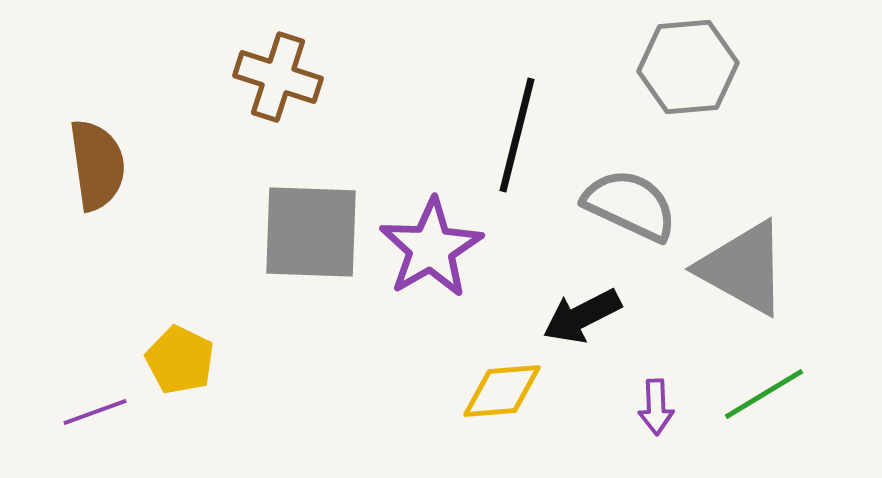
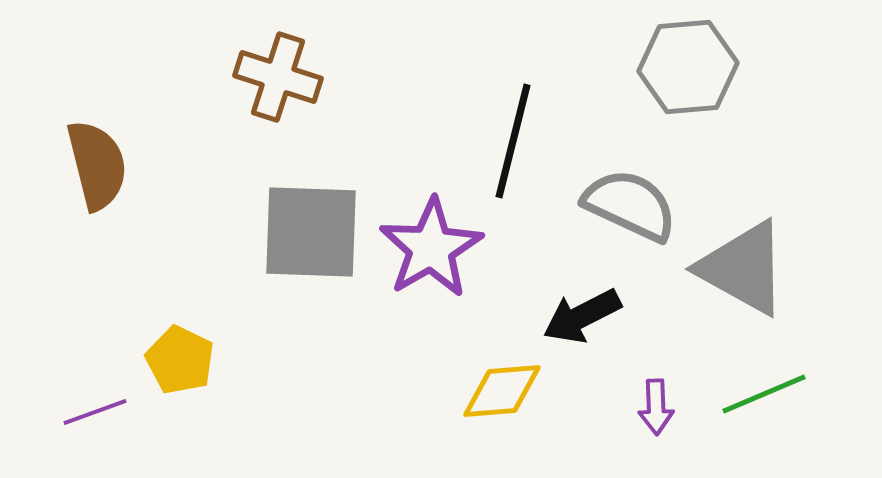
black line: moved 4 px left, 6 px down
brown semicircle: rotated 6 degrees counterclockwise
green line: rotated 8 degrees clockwise
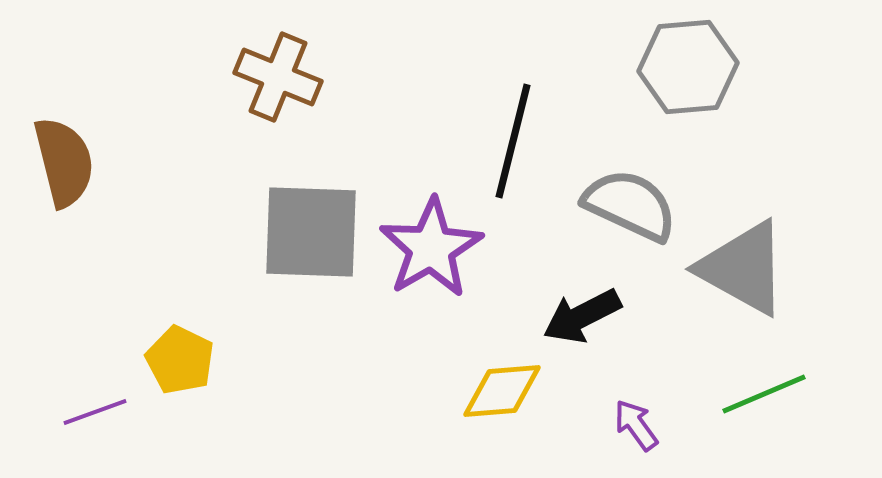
brown cross: rotated 4 degrees clockwise
brown semicircle: moved 33 px left, 3 px up
purple arrow: moved 20 px left, 18 px down; rotated 146 degrees clockwise
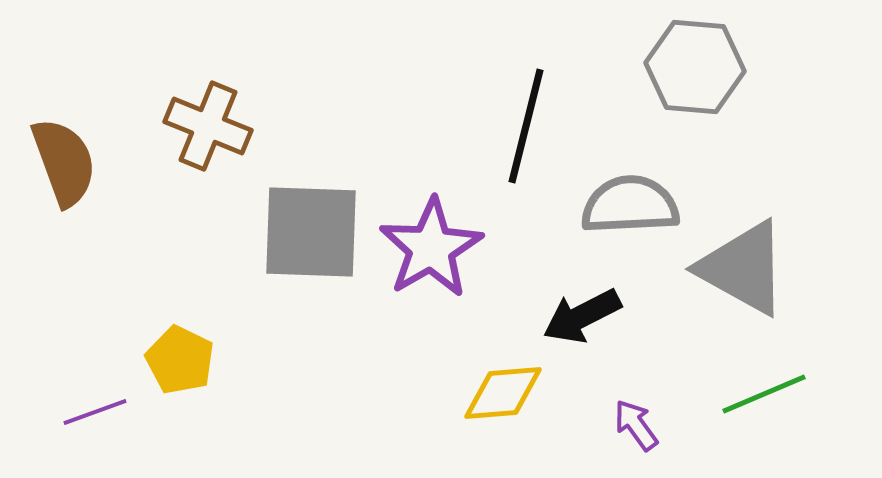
gray hexagon: moved 7 px right; rotated 10 degrees clockwise
brown cross: moved 70 px left, 49 px down
black line: moved 13 px right, 15 px up
brown semicircle: rotated 6 degrees counterclockwise
gray semicircle: rotated 28 degrees counterclockwise
yellow diamond: moved 1 px right, 2 px down
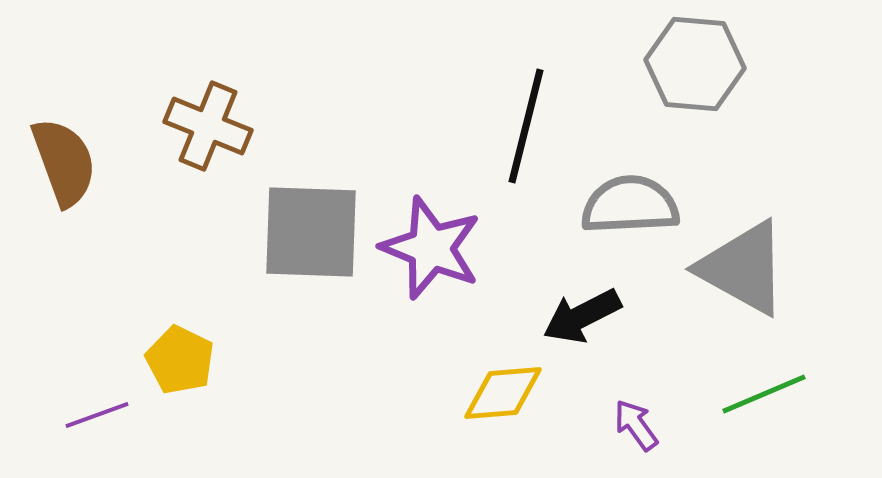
gray hexagon: moved 3 px up
purple star: rotated 20 degrees counterclockwise
purple line: moved 2 px right, 3 px down
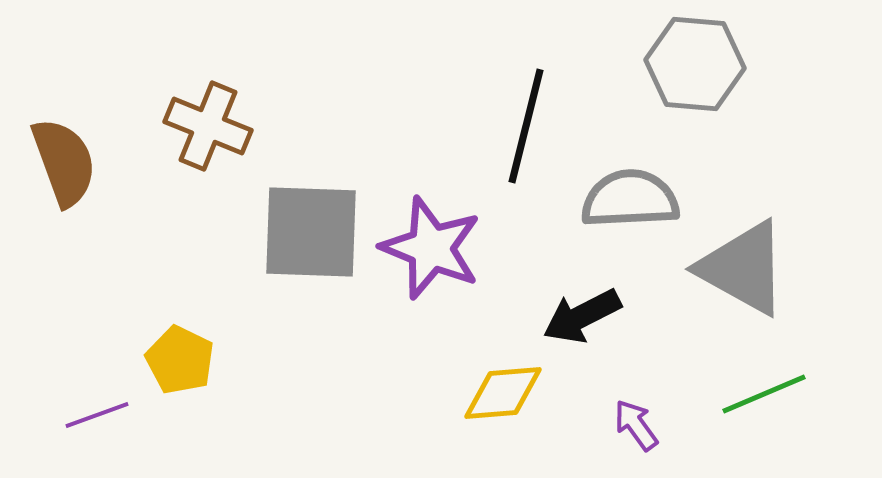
gray semicircle: moved 6 px up
